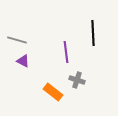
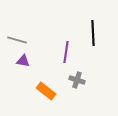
purple line: rotated 15 degrees clockwise
purple triangle: rotated 16 degrees counterclockwise
orange rectangle: moved 7 px left, 1 px up
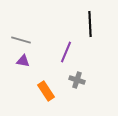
black line: moved 3 px left, 9 px up
gray line: moved 4 px right
purple line: rotated 15 degrees clockwise
orange rectangle: rotated 18 degrees clockwise
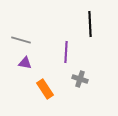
purple line: rotated 20 degrees counterclockwise
purple triangle: moved 2 px right, 2 px down
gray cross: moved 3 px right, 1 px up
orange rectangle: moved 1 px left, 2 px up
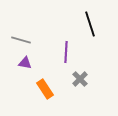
black line: rotated 15 degrees counterclockwise
gray cross: rotated 28 degrees clockwise
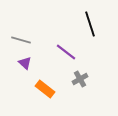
purple line: rotated 55 degrees counterclockwise
purple triangle: rotated 32 degrees clockwise
gray cross: rotated 14 degrees clockwise
orange rectangle: rotated 18 degrees counterclockwise
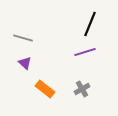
black line: rotated 40 degrees clockwise
gray line: moved 2 px right, 2 px up
purple line: moved 19 px right; rotated 55 degrees counterclockwise
gray cross: moved 2 px right, 10 px down
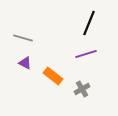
black line: moved 1 px left, 1 px up
purple line: moved 1 px right, 2 px down
purple triangle: rotated 16 degrees counterclockwise
orange rectangle: moved 8 px right, 13 px up
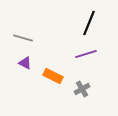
orange rectangle: rotated 12 degrees counterclockwise
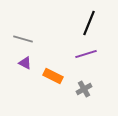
gray line: moved 1 px down
gray cross: moved 2 px right
